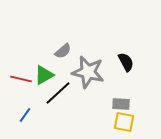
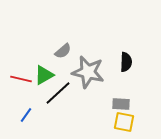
black semicircle: rotated 30 degrees clockwise
blue line: moved 1 px right
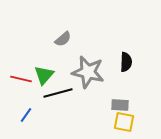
gray semicircle: moved 12 px up
green triangle: rotated 20 degrees counterclockwise
black line: rotated 28 degrees clockwise
gray rectangle: moved 1 px left, 1 px down
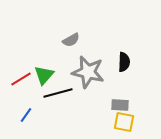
gray semicircle: moved 8 px right, 1 px down; rotated 12 degrees clockwise
black semicircle: moved 2 px left
red line: rotated 45 degrees counterclockwise
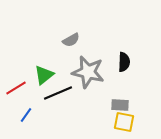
green triangle: rotated 10 degrees clockwise
red line: moved 5 px left, 9 px down
black line: rotated 8 degrees counterclockwise
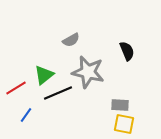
black semicircle: moved 3 px right, 11 px up; rotated 24 degrees counterclockwise
yellow square: moved 2 px down
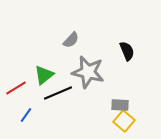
gray semicircle: rotated 18 degrees counterclockwise
yellow square: moved 3 px up; rotated 30 degrees clockwise
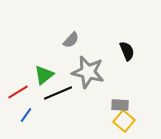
red line: moved 2 px right, 4 px down
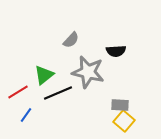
black semicircle: moved 11 px left; rotated 108 degrees clockwise
